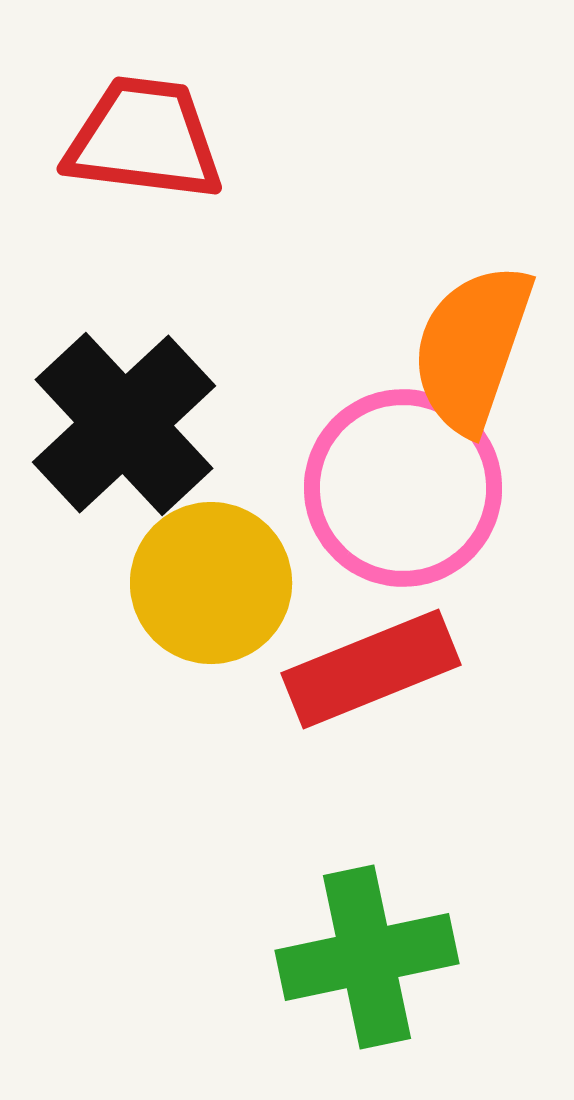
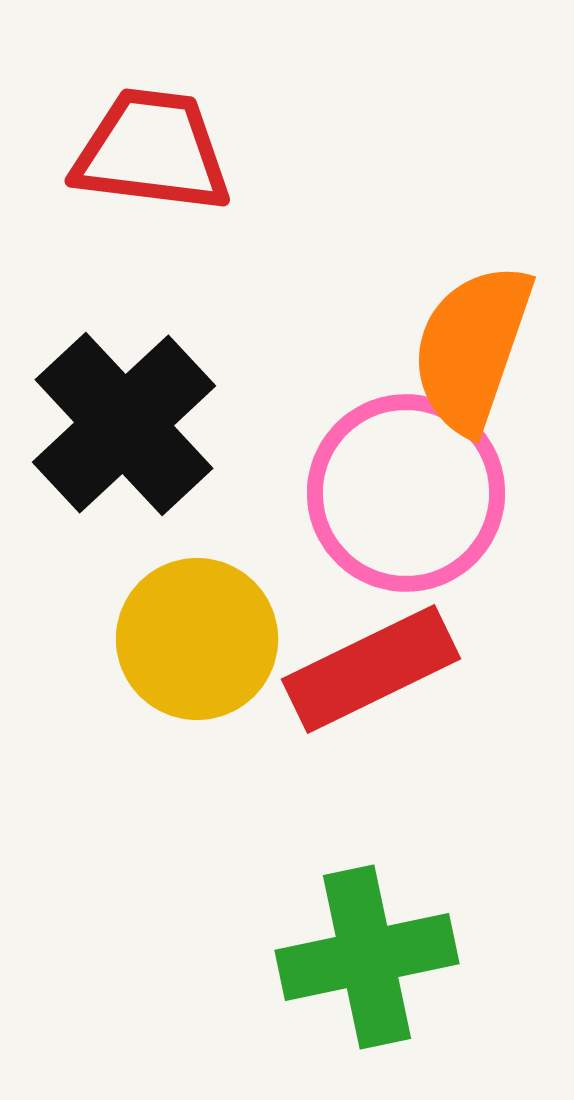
red trapezoid: moved 8 px right, 12 px down
pink circle: moved 3 px right, 5 px down
yellow circle: moved 14 px left, 56 px down
red rectangle: rotated 4 degrees counterclockwise
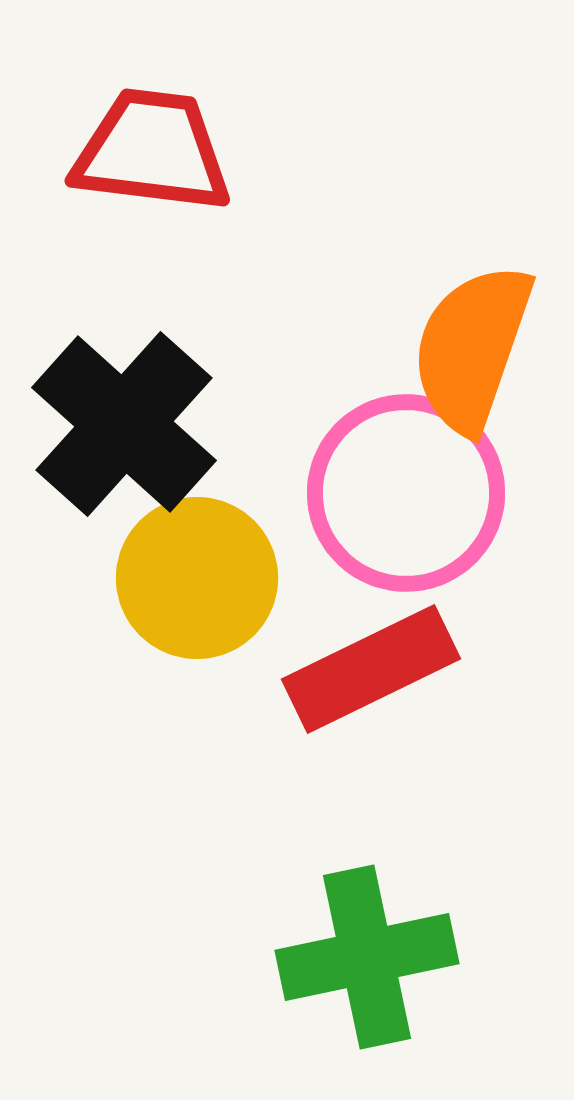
black cross: rotated 5 degrees counterclockwise
yellow circle: moved 61 px up
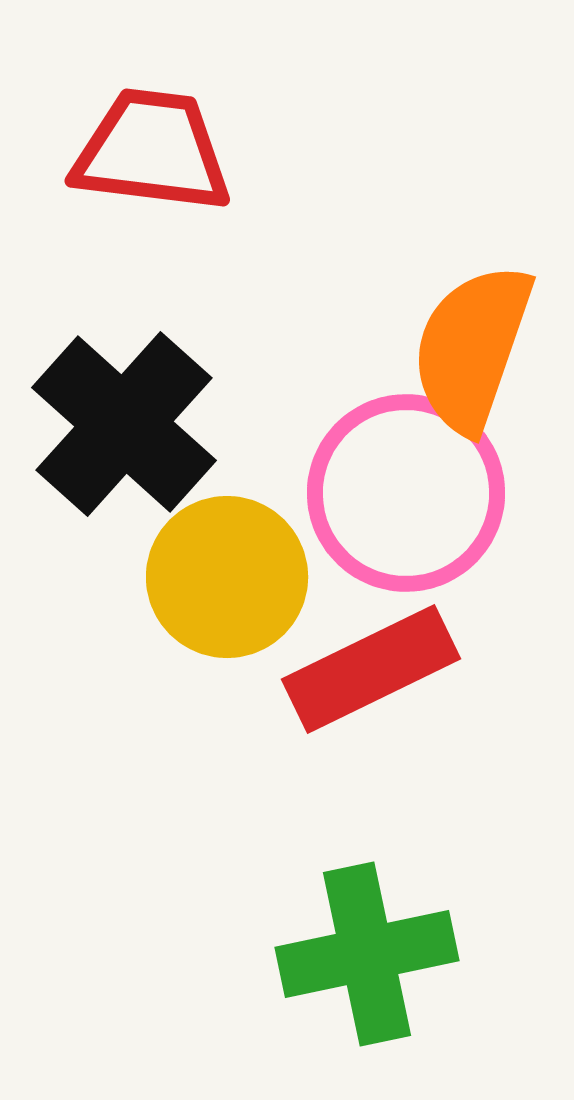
yellow circle: moved 30 px right, 1 px up
green cross: moved 3 px up
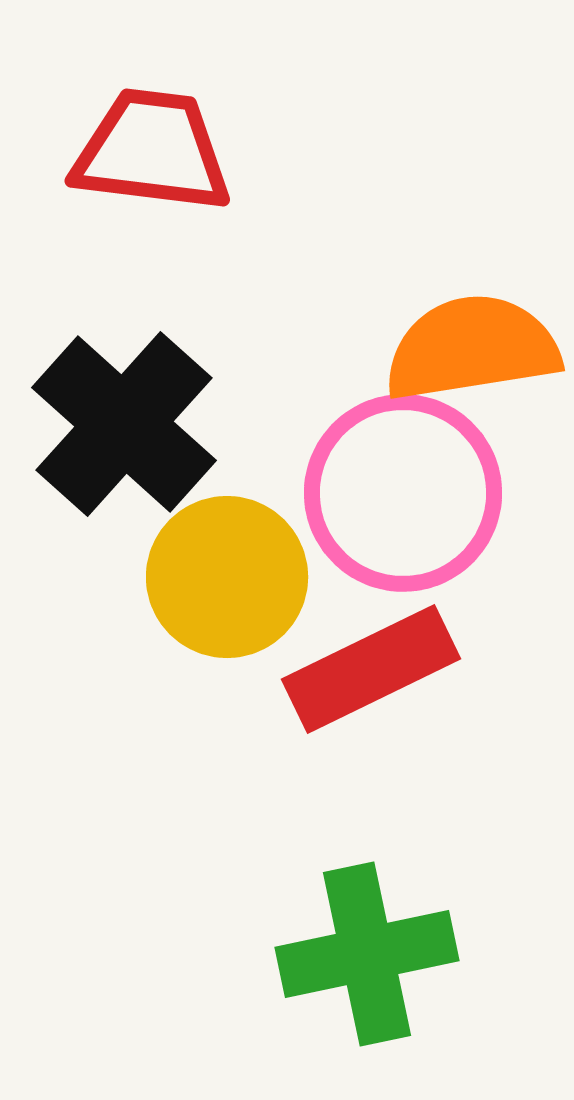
orange semicircle: rotated 62 degrees clockwise
pink circle: moved 3 px left
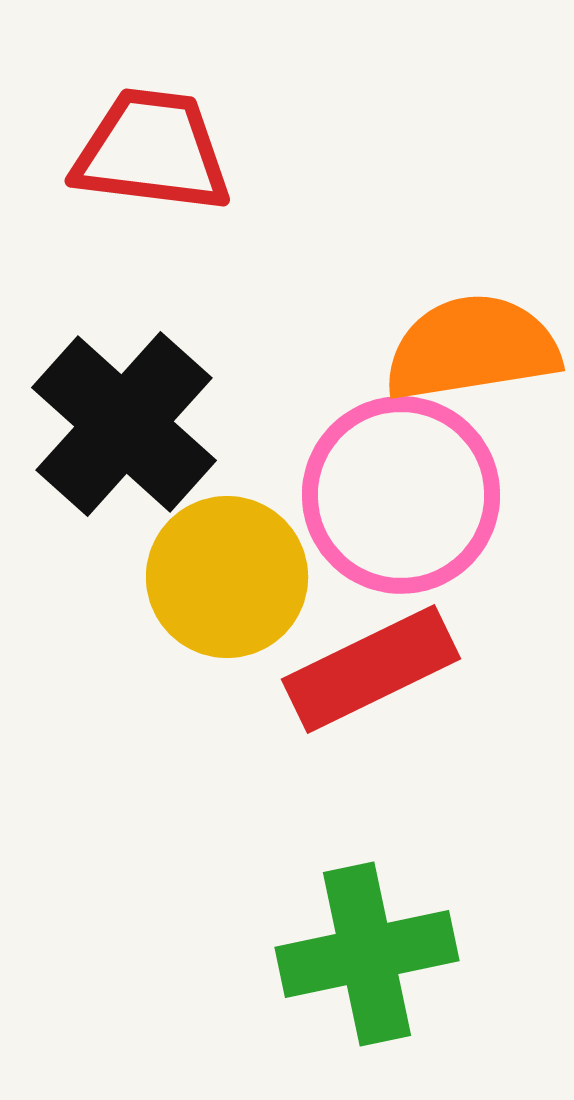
pink circle: moved 2 px left, 2 px down
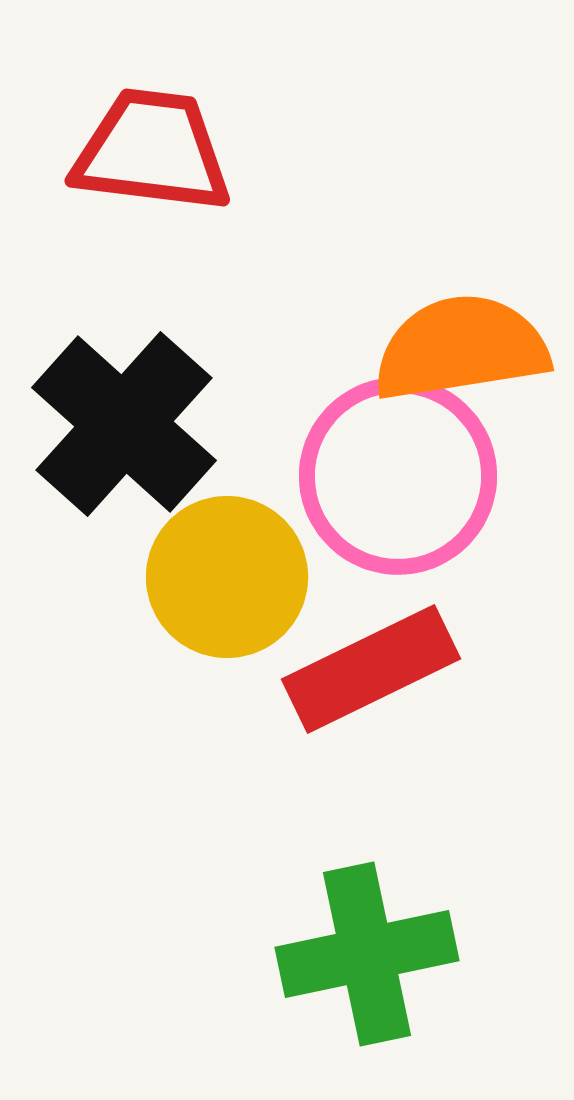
orange semicircle: moved 11 px left
pink circle: moved 3 px left, 19 px up
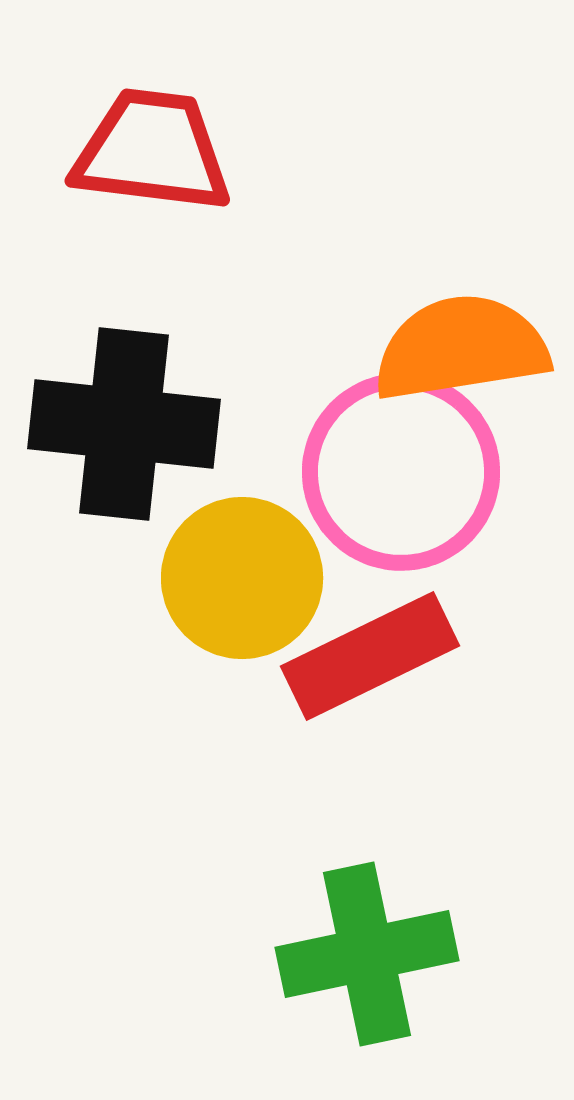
black cross: rotated 36 degrees counterclockwise
pink circle: moved 3 px right, 4 px up
yellow circle: moved 15 px right, 1 px down
red rectangle: moved 1 px left, 13 px up
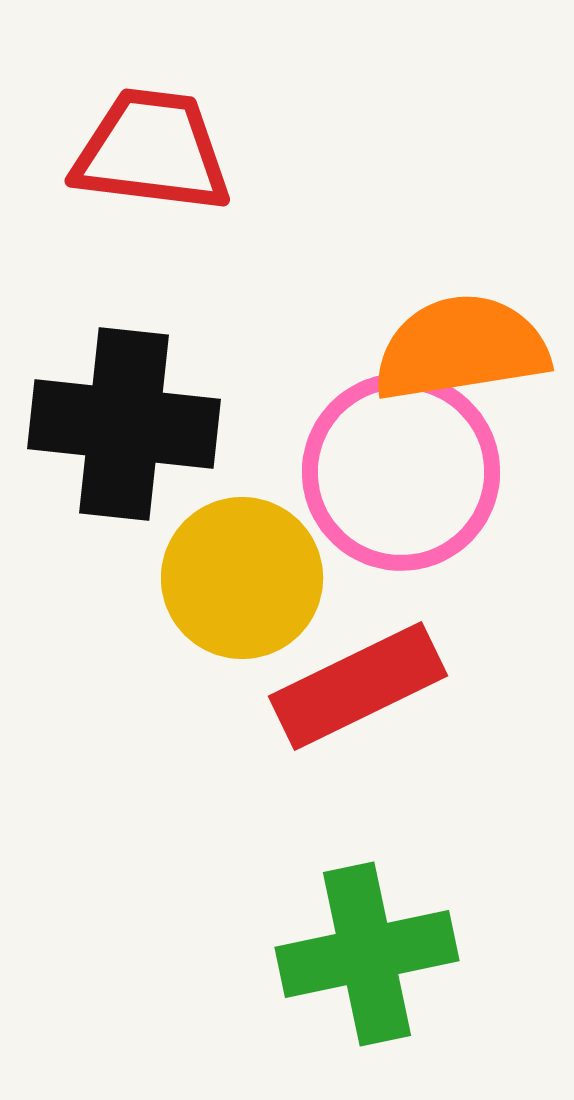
red rectangle: moved 12 px left, 30 px down
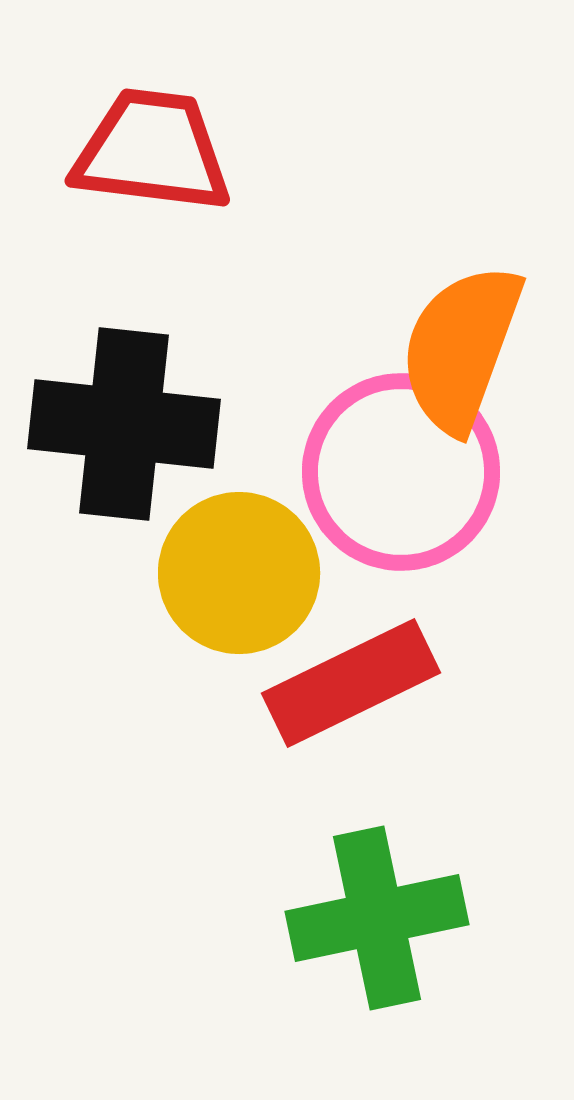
orange semicircle: rotated 61 degrees counterclockwise
yellow circle: moved 3 px left, 5 px up
red rectangle: moved 7 px left, 3 px up
green cross: moved 10 px right, 36 px up
